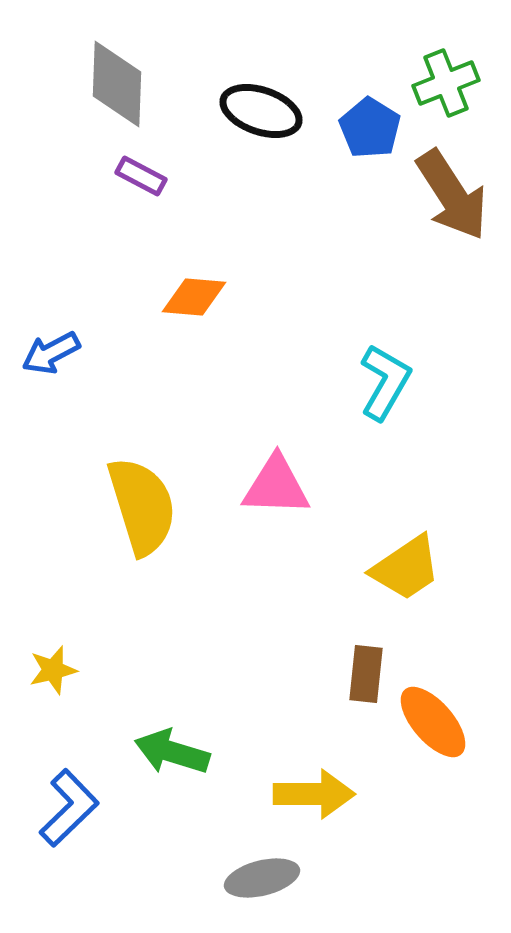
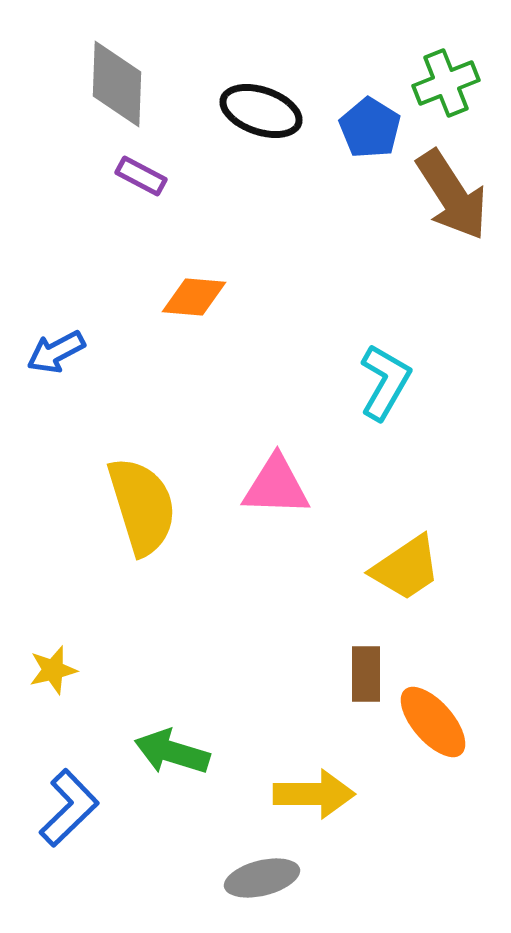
blue arrow: moved 5 px right, 1 px up
brown rectangle: rotated 6 degrees counterclockwise
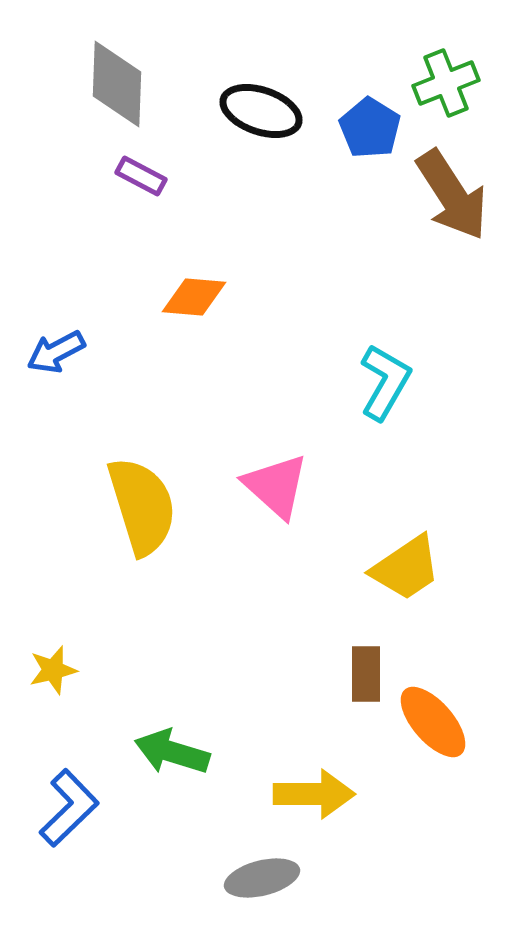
pink triangle: rotated 40 degrees clockwise
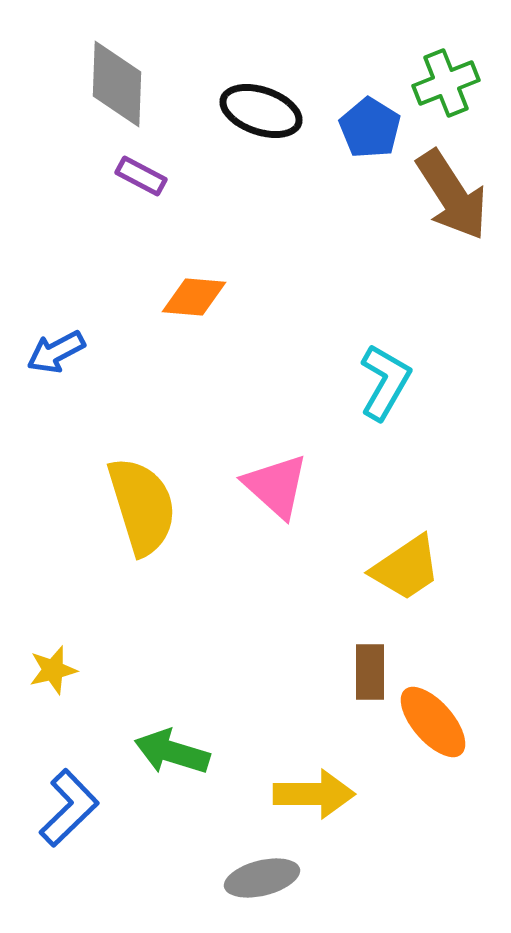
brown rectangle: moved 4 px right, 2 px up
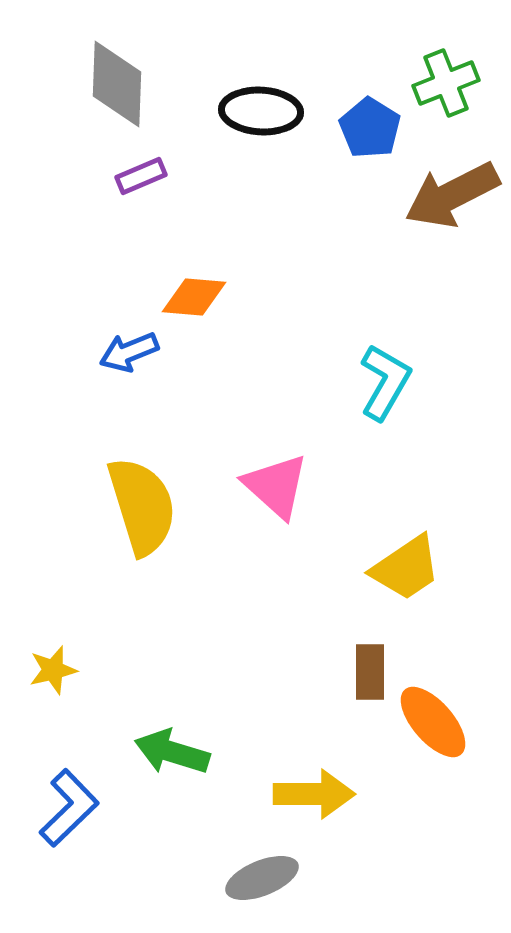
black ellipse: rotated 16 degrees counterclockwise
purple rectangle: rotated 51 degrees counterclockwise
brown arrow: rotated 96 degrees clockwise
blue arrow: moved 73 px right; rotated 6 degrees clockwise
gray ellipse: rotated 8 degrees counterclockwise
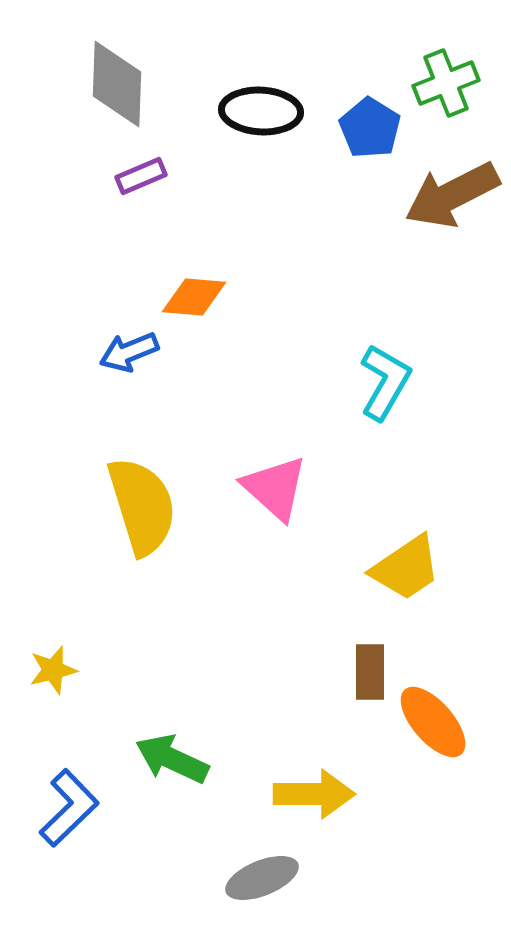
pink triangle: moved 1 px left, 2 px down
green arrow: moved 7 px down; rotated 8 degrees clockwise
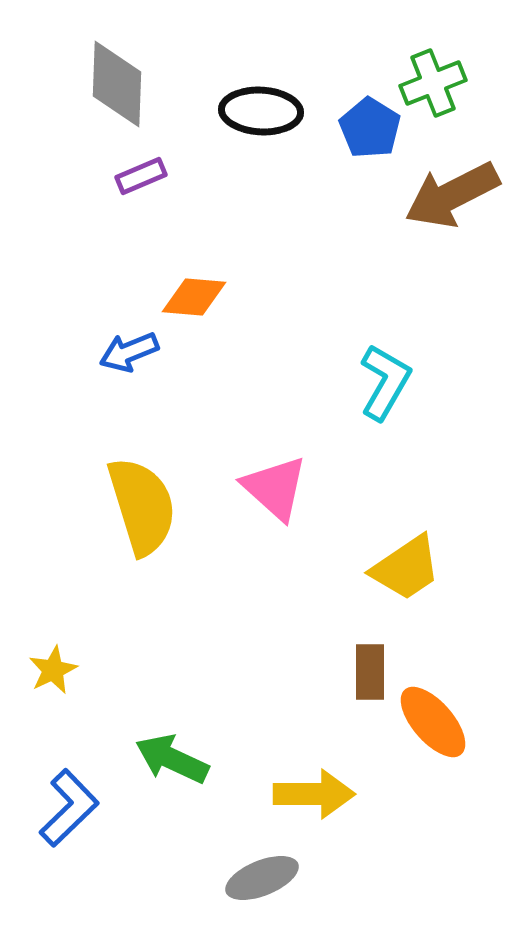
green cross: moved 13 px left
yellow star: rotated 12 degrees counterclockwise
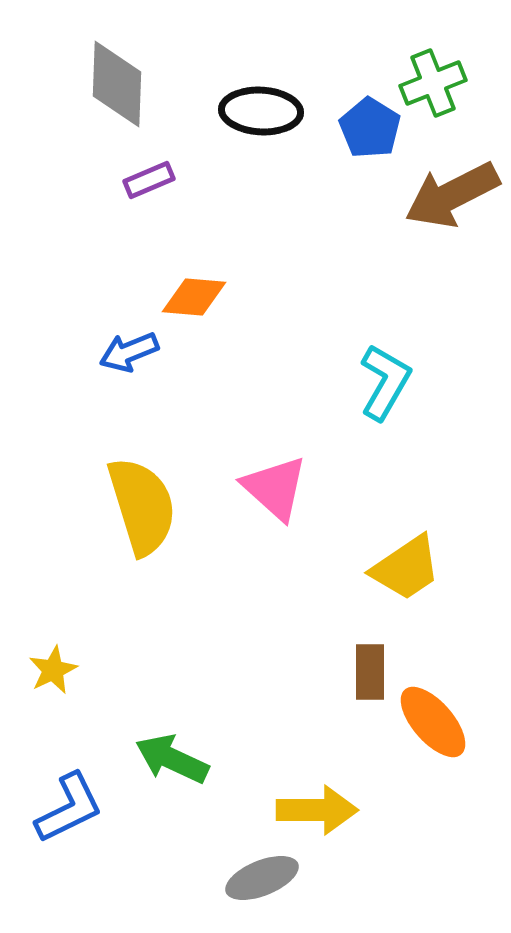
purple rectangle: moved 8 px right, 4 px down
yellow arrow: moved 3 px right, 16 px down
blue L-shape: rotated 18 degrees clockwise
